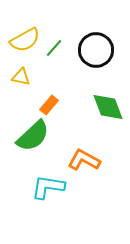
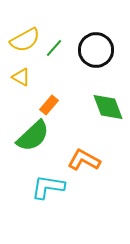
yellow triangle: rotated 18 degrees clockwise
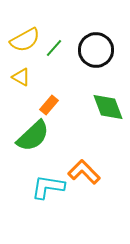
orange L-shape: moved 12 px down; rotated 16 degrees clockwise
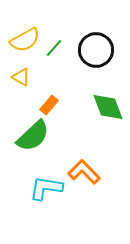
cyan L-shape: moved 2 px left, 1 px down
